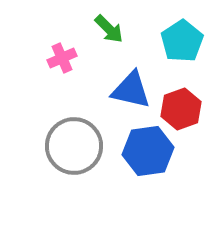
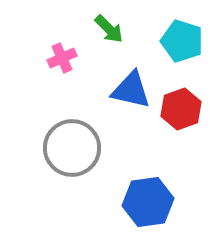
cyan pentagon: rotated 21 degrees counterclockwise
gray circle: moved 2 px left, 2 px down
blue hexagon: moved 51 px down
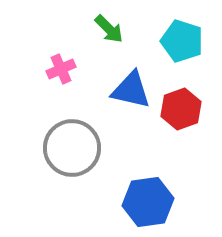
pink cross: moved 1 px left, 11 px down
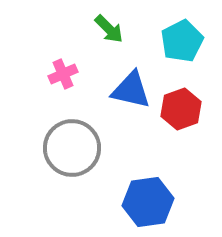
cyan pentagon: rotated 27 degrees clockwise
pink cross: moved 2 px right, 5 px down
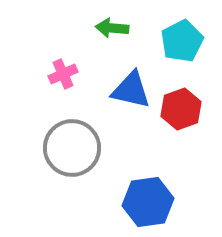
green arrow: moved 3 px right, 1 px up; rotated 140 degrees clockwise
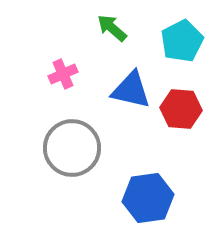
green arrow: rotated 36 degrees clockwise
red hexagon: rotated 24 degrees clockwise
blue hexagon: moved 4 px up
